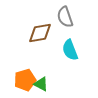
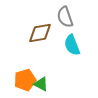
cyan semicircle: moved 2 px right, 5 px up
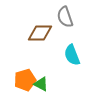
brown diamond: rotated 10 degrees clockwise
cyan semicircle: moved 10 px down
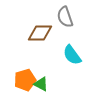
cyan semicircle: rotated 15 degrees counterclockwise
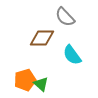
gray semicircle: rotated 25 degrees counterclockwise
brown diamond: moved 2 px right, 5 px down
green triangle: rotated 14 degrees clockwise
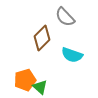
brown diamond: rotated 45 degrees counterclockwise
cyan semicircle: rotated 35 degrees counterclockwise
green triangle: moved 1 px left, 3 px down
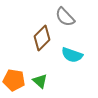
orange pentagon: moved 11 px left; rotated 25 degrees clockwise
green triangle: moved 6 px up
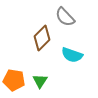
green triangle: rotated 21 degrees clockwise
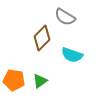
gray semicircle: rotated 15 degrees counterclockwise
green triangle: rotated 21 degrees clockwise
